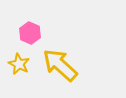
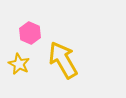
yellow arrow: moved 3 px right, 5 px up; rotated 18 degrees clockwise
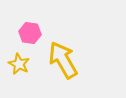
pink hexagon: rotated 15 degrees counterclockwise
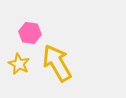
yellow arrow: moved 6 px left, 3 px down
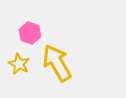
pink hexagon: rotated 10 degrees clockwise
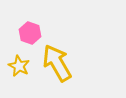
yellow star: moved 2 px down
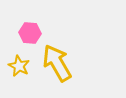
pink hexagon: rotated 15 degrees counterclockwise
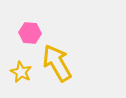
yellow star: moved 2 px right, 6 px down
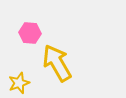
yellow star: moved 2 px left, 11 px down; rotated 25 degrees clockwise
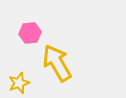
pink hexagon: rotated 10 degrees counterclockwise
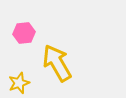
pink hexagon: moved 6 px left
